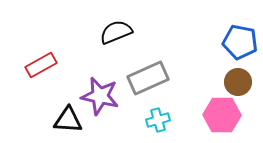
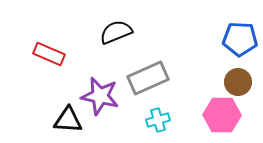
blue pentagon: moved 3 px up; rotated 8 degrees counterclockwise
red rectangle: moved 8 px right, 11 px up; rotated 52 degrees clockwise
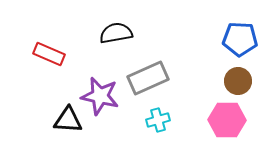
black semicircle: moved 1 px down; rotated 12 degrees clockwise
brown circle: moved 1 px up
pink hexagon: moved 5 px right, 5 px down
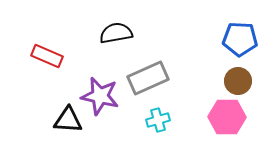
red rectangle: moved 2 px left, 2 px down
pink hexagon: moved 3 px up
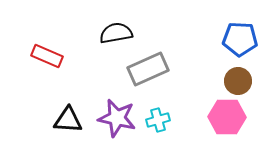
gray rectangle: moved 9 px up
purple star: moved 17 px right, 22 px down
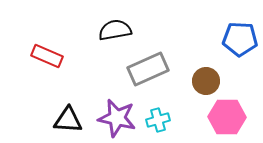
black semicircle: moved 1 px left, 3 px up
brown circle: moved 32 px left
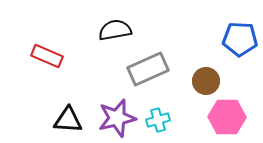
purple star: rotated 27 degrees counterclockwise
